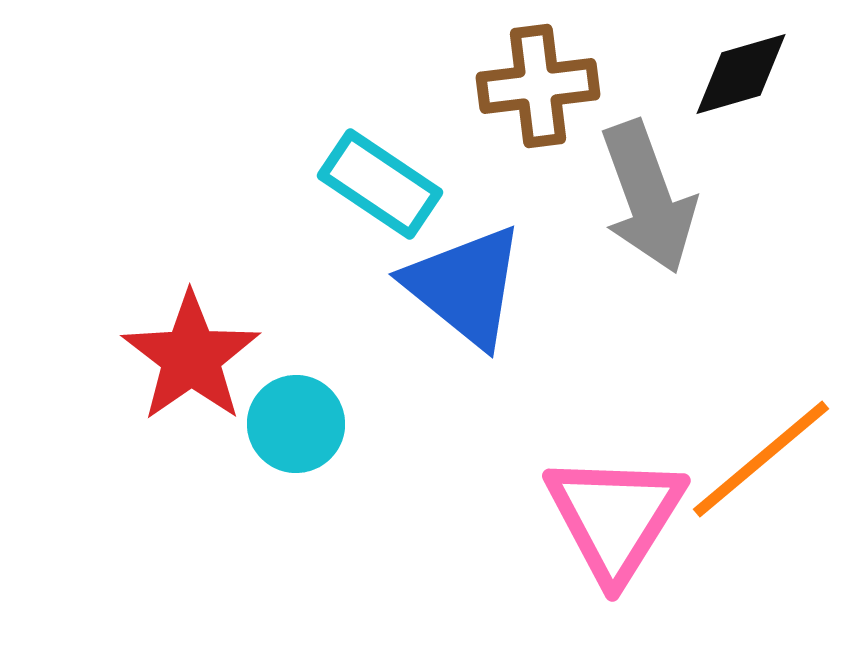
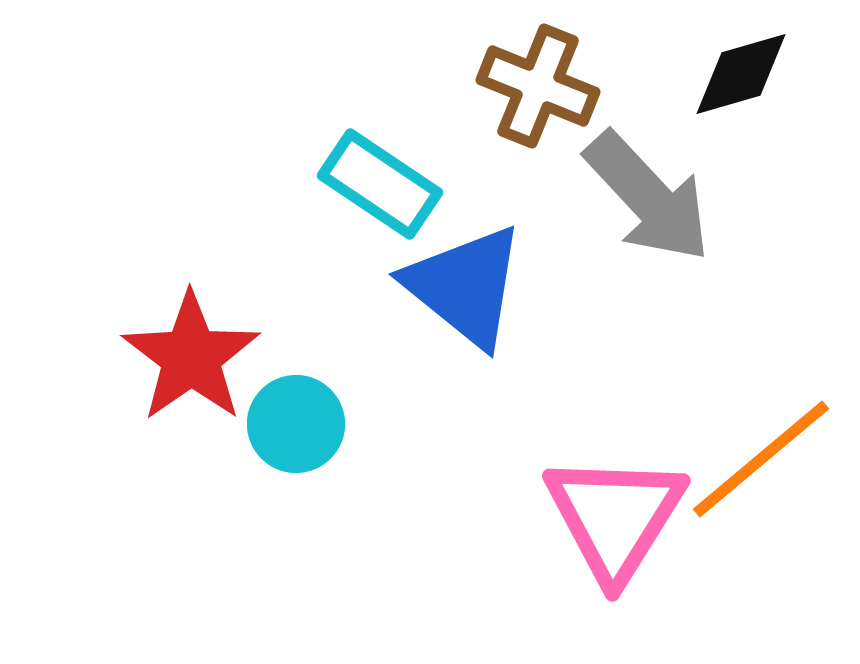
brown cross: rotated 29 degrees clockwise
gray arrow: rotated 23 degrees counterclockwise
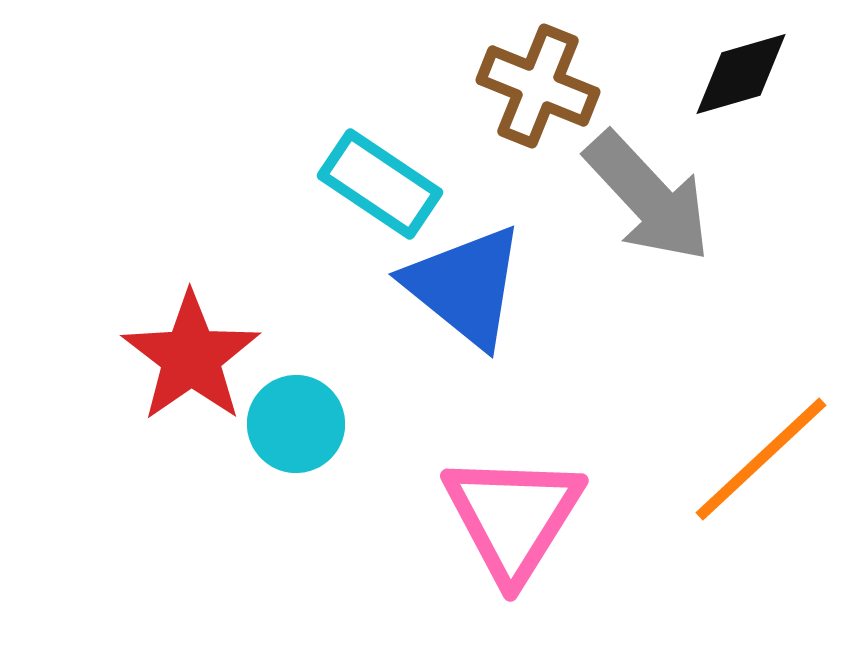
orange line: rotated 3 degrees counterclockwise
pink triangle: moved 102 px left
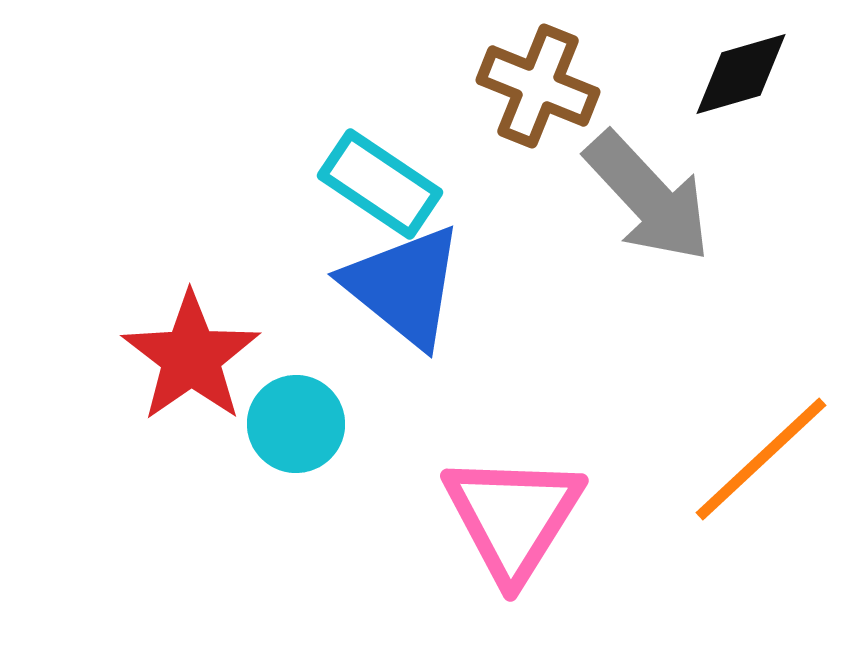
blue triangle: moved 61 px left
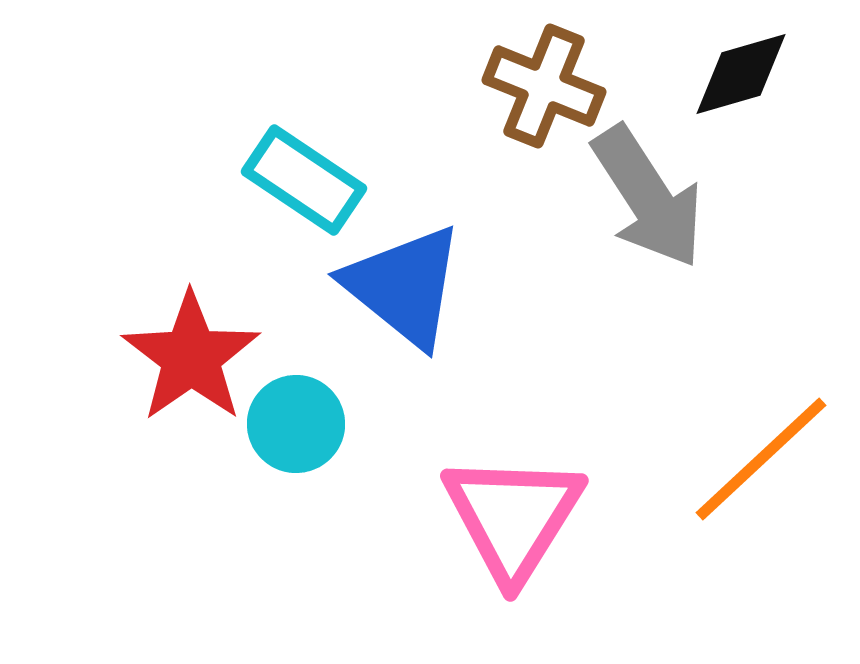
brown cross: moved 6 px right
cyan rectangle: moved 76 px left, 4 px up
gray arrow: rotated 10 degrees clockwise
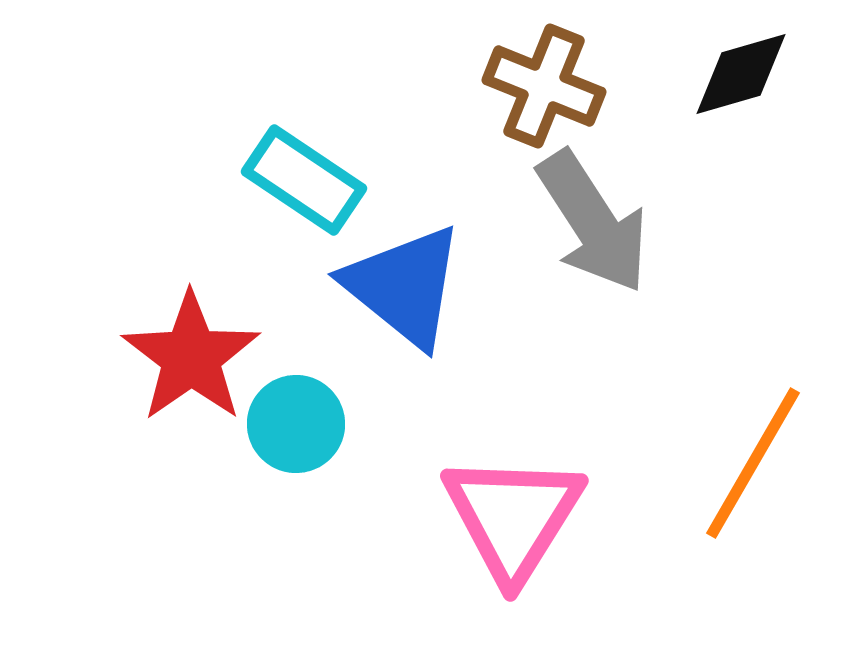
gray arrow: moved 55 px left, 25 px down
orange line: moved 8 px left, 4 px down; rotated 17 degrees counterclockwise
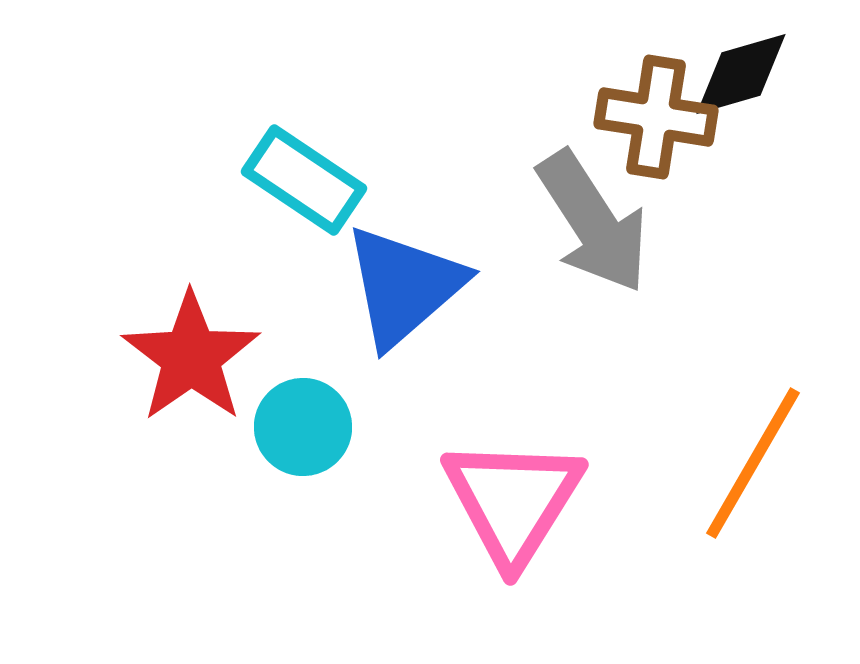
brown cross: moved 112 px right, 31 px down; rotated 13 degrees counterclockwise
blue triangle: rotated 40 degrees clockwise
cyan circle: moved 7 px right, 3 px down
pink triangle: moved 16 px up
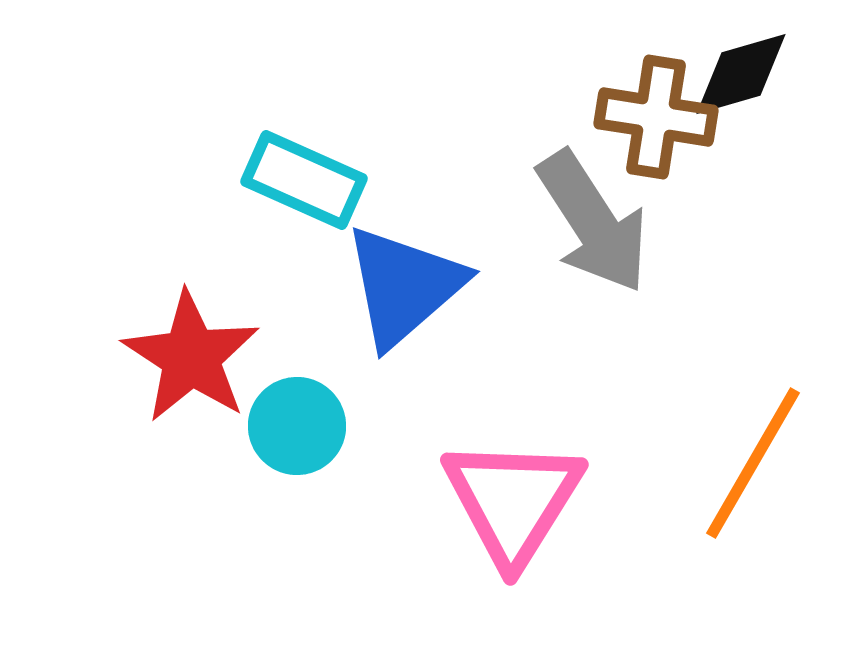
cyan rectangle: rotated 10 degrees counterclockwise
red star: rotated 4 degrees counterclockwise
cyan circle: moved 6 px left, 1 px up
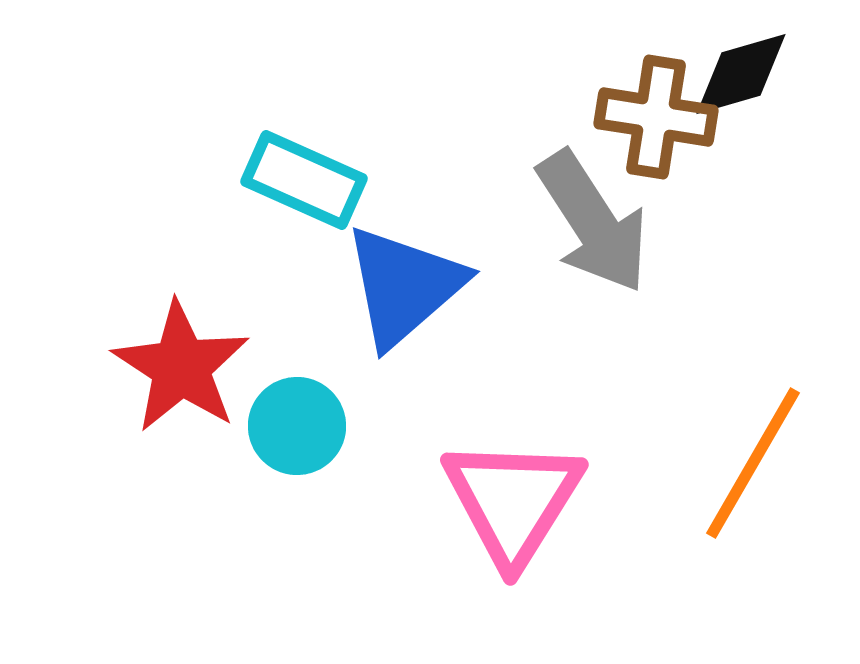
red star: moved 10 px left, 10 px down
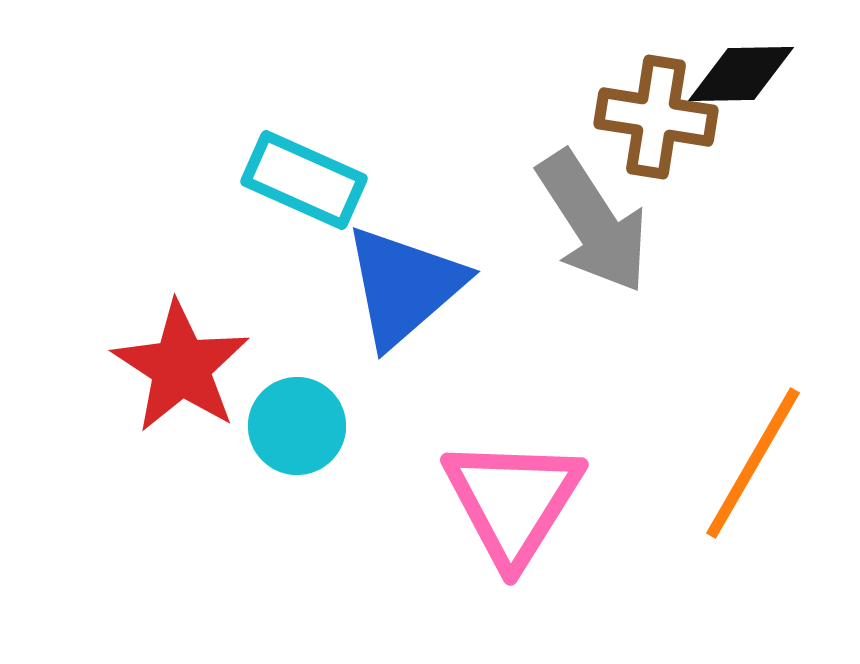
black diamond: rotated 15 degrees clockwise
